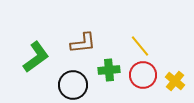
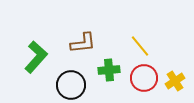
green L-shape: rotated 12 degrees counterclockwise
red circle: moved 1 px right, 3 px down
yellow cross: rotated 18 degrees clockwise
black circle: moved 2 px left
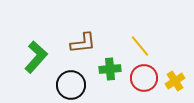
green cross: moved 1 px right, 1 px up
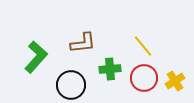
yellow line: moved 3 px right
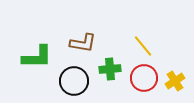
brown L-shape: rotated 16 degrees clockwise
green L-shape: moved 1 px right; rotated 48 degrees clockwise
black circle: moved 3 px right, 4 px up
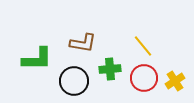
green L-shape: moved 2 px down
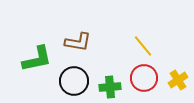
brown L-shape: moved 5 px left, 1 px up
green L-shape: rotated 12 degrees counterclockwise
green cross: moved 18 px down
yellow cross: moved 3 px right, 1 px up
